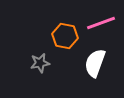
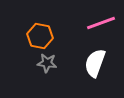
orange hexagon: moved 25 px left
gray star: moved 7 px right; rotated 18 degrees clockwise
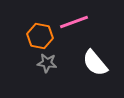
pink line: moved 27 px left, 1 px up
white semicircle: rotated 60 degrees counterclockwise
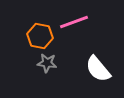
white semicircle: moved 3 px right, 6 px down
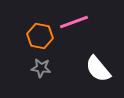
gray star: moved 6 px left, 5 px down
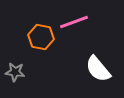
orange hexagon: moved 1 px right, 1 px down
gray star: moved 26 px left, 4 px down
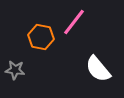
pink line: rotated 32 degrees counterclockwise
gray star: moved 2 px up
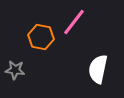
white semicircle: rotated 52 degrees clockwise
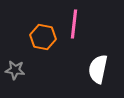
pink line: moved 2 px down; rotated 32 degrees counterclockwise
orange hexagon: moved 2 px right
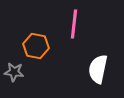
orange hexagon: moved 7 px left, 9 px down
gray star: moved 1 px left, 2 px down
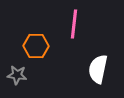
orange hexagon: rotated 10 degrees counterclockwise
gray star: moved 3 px right, 3 px down
